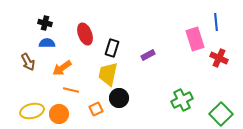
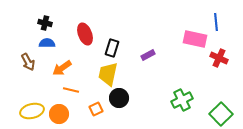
pink rectangle: rotated 60 degrees counterclockwise
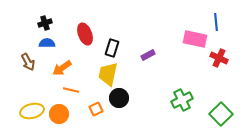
black cross: rotated 32 degrees counterclockwise
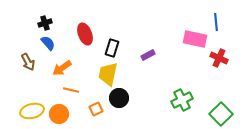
blue semicircle: moved 1 px right; rotated 49 degrees clockwise
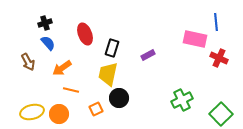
yellow ellipse: moved 1 px down
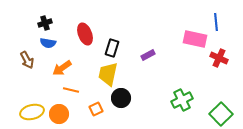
blue semicircle: rotated 140 degrees clockwise
brown arrow: moved 1 px left, 2 px up
black circle: moved 2 px right
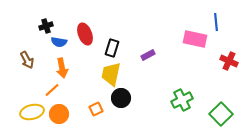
black cross: moved 1 px right, 3 px down
blue semicircle: moved 11 px right, 1 px up
red cross: moved 10 px right, 3 px down
orange arrow: rotated 66 degrees counterclockwise
yellow trapezoid: moved 3 px right
orange line: moved 19 px left; rotated 56 degrees counterclockwise
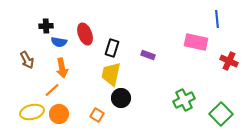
blue line: moved 1 px right, 3 px up
black cross: rotated 16 degrees clockwise
pink rectangle: moved 1 px right, 3 px down
purple rectangle: rotated 48 degrees clockwise
green cross: moved 2 px right
orange square: moved 1 px right, 6 px down; rotated 32 degrees counterclockwise
